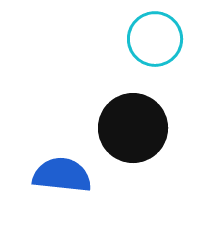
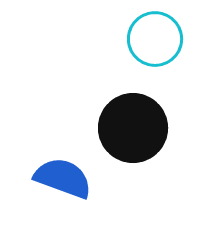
blue semicircle: moved 1 px right, 3 px down; rotated 14 degrees clockwise
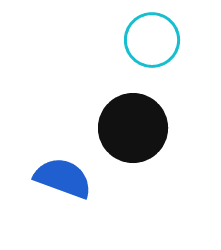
cyan circle: moved 3 px left, 1 px down
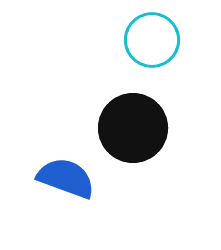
blue semicircle: moved 3 px right
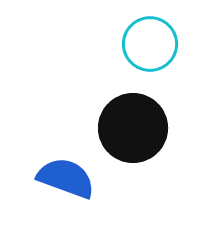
cyan circle: moved 2 px left, 4 px down
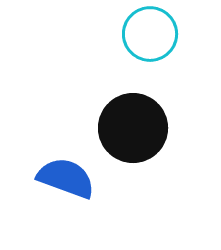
cyan circle: moved 10 px up
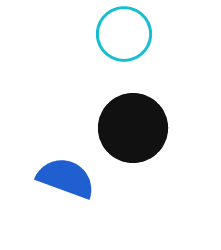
cyan circle: moved 26 px left
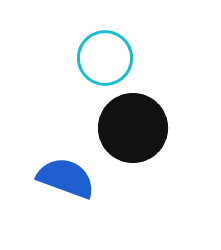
cyan circle: moved 19 px left, 24 px down
